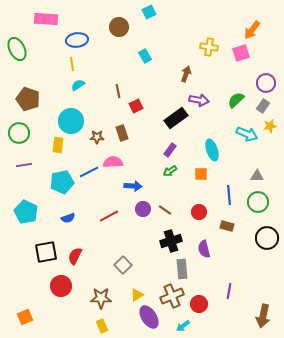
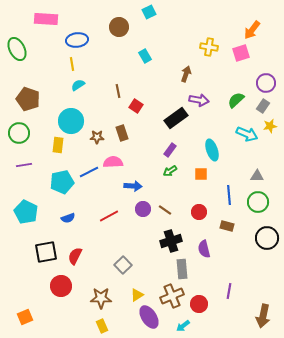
red square at (136, 106): rotated 32 degrees counterclockwise
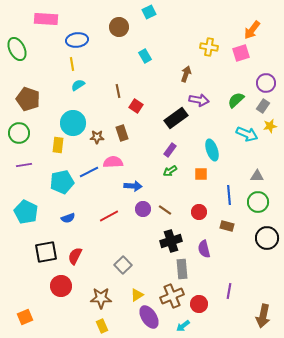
cyan circle at (71, 121): moved 2 px right, 2 px down
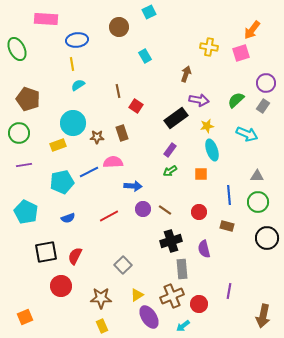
yellow star at (270, 126): moved 63 px left
yellow rectangle at (58, 145): rotated 63 degrees clockwise
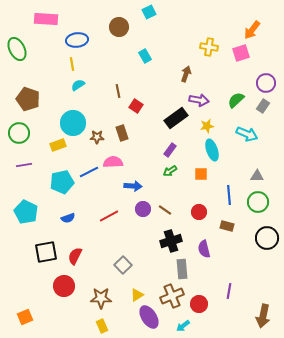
red circle at (61, 286): moved 3 px right
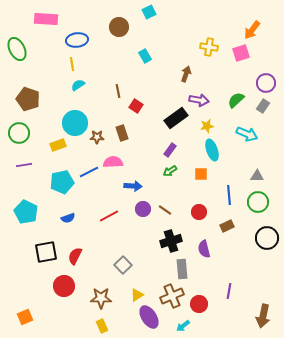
cyan circle at (73, 123): moved 2 px right
brown rectangle at (227, 226): rotated 40 degrees counterclockwise
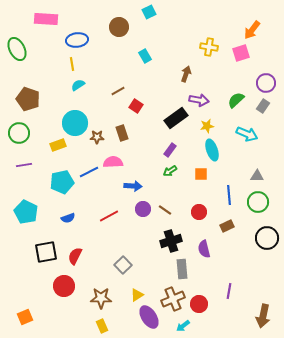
brown line at (118, 91): rotated 72 degrees clockwise
brown cross at (172, 296): moved 1 px right, 3 px down
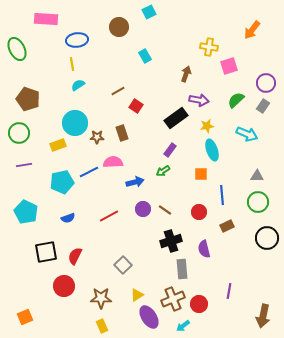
pink square at (241, 53): moved 12 px left, 13 px down
green arrow at (170, 171): moved 7 px left
blue arrow at (133, 186): moved 2 px right, 4 px up; rotated 18 degrees counterclockwise
blue line at (229, 195): moved 7 px left
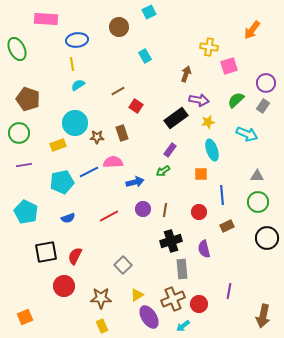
yellow star at (207, 126): moved 1 px right, 4 px up
brown line at (165, 210): rotated 64 degrees clockwise
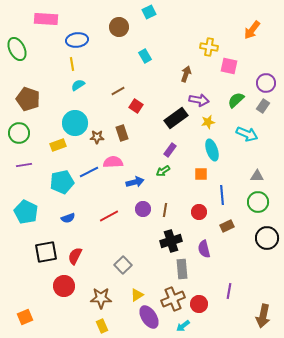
pink square at (229, 66): rotated 30 degrees clockwise
